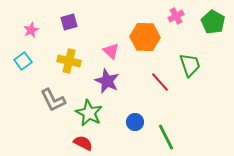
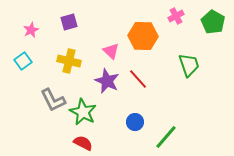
orange hexagon: moved 2 px left, 1 px up
green trapezoid: moved 1 px left
red line: moved 22 px left, 3 px up
green star: moved 6 px left, 1 px up
green line: rotated 68 degrees clockwise
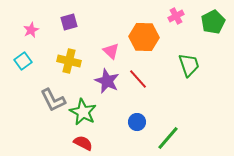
green pentagon: rotated 15 degrees clockwise
orange hexagon: moved 1 px right, 1 px down
blue circle: moved 2 px right
green line: moved 2 px right, 1 px down
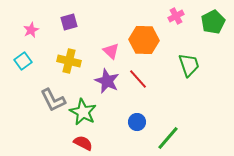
orange hexagon: moved 3 px down
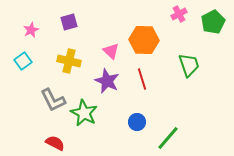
pink cross: moved 3 px right, 2 px up
red line: moved 4 px right; rotated 25 degrees clockwise
green star: moved 1 px right, 1 px down
red semicircle: moved 28 px left
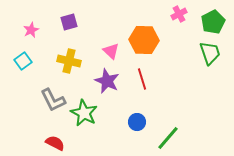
green trapezoid: moved 21 px right, 12 px up
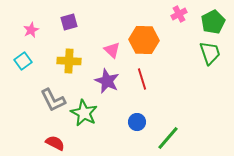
pink triangle: moved 1 px right, 1 px up
yellow cross: rotated 10 degrees counterclockwise
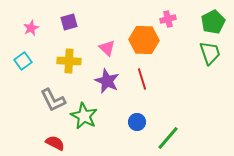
pink cross: moved 11 px left, 5 px down; rotated 14 degrees clockwise
pink star: moved 2 px up
pink triangle: moved 5 px left, 2 px up
green star: moved 3 px down
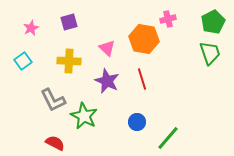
orange hexagon: moved 1 px up; rotated 8 degrees clockwise
